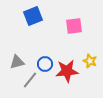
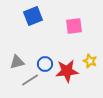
gray line: rotated 18 degrees clockwise
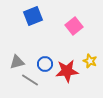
pink square: rotated 30 degrees counterclockwise
gray line: rotated 66 degrees clockwise
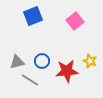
pink square: moved 1 px right, 5 px up
blue circle: moved 3 px left, 3 px up
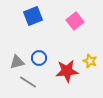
blue circle: moved 3 px left, 3 px up
gray line: moved 2 px left, 2 px down
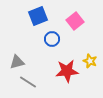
blue square: moved 5 px right
blue circle: moved 13 px right, 19 px up
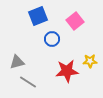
yellow star: rotated 24 degrees counterclockwise
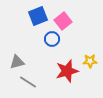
pink square: moved 12 px left
red star: rotated 10 degrees counterclockwise
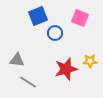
pink square: moved 17 px right, 3 px up; rotated 30 degrees counterclockwise
blue circle: moved 3 px right, 6 px up
gray triangle: moved 2 px up; rotated 21 degrees clockwise
red star: moved 1 px left, 2 px up
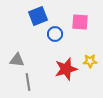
pink square: moved 4 px down; rotated 18 degrees counterclockwise
blue circle: moved 1 px down
gray line: rotated 48 degrees clockwise
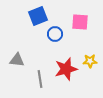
gray line: moved 12 px right, 3 px up
